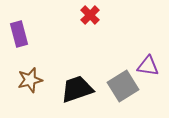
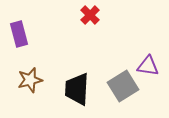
black trapezoid: rotated 68 degrees counterclockwise
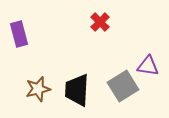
red cross: moved 10 px right, 7 px down
brown star: moved 8 px right, 9 px down
black trapezoid: moved 1 px down
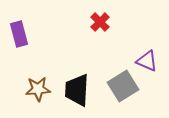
purple triangle: moved 1 px left, 5 px up; rotated 15 degrees clockwise
brown star: rotated 10 degrees clockwise
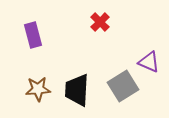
purple rectangle: moved 14 px right, 1 px down
purple triangle: moved 2 px right, 1 px down
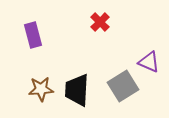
brown star: moved 3 px right
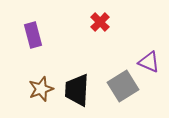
brown star: rotated 15 degrees counterclockwise
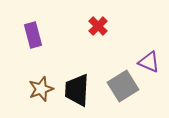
red cross: moved 2 px left, 4 px down
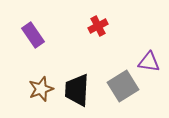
red cross: rotated 18 degrees clockwise
purple rectangle: rotated 20 degrees counterclockwise
purple triangle: rotated 15 degrees counterclockwise
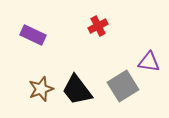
purple rectangle: rotated 30 degrees counterclockwise
black trapezoid: rotated 40 degrees counterclockwise
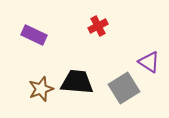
purple rectangle: moved 1 px right
purple triangle: rotated 25 degrees clockwise
gray square: moved 1 px right, 2 px down
black trapezoid: moved 8 px up; rotated 132 degrees clockwise
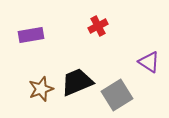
purple rectangle: moved 3 px left; rotated 35 degrees counterclockwise
black trapezoid: rotated 28 degrees counterclockwise
gray square: moved 7 px left, 7 px down
